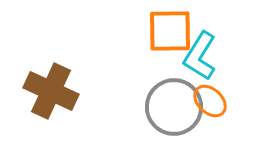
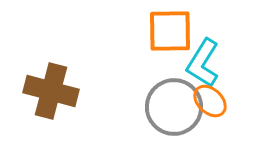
cyan L-shape: moved 3 px right, 7 px down
brown cross: rotated 10 degrees counterclockwise
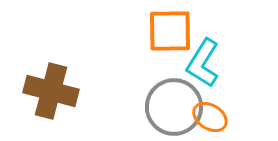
orange ellipse: moved 16 px down; rotated 12 degrees counterclockwise
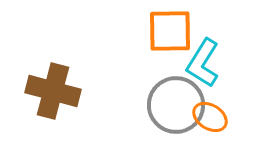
brown cross: moved 2 px right
gray circle: moved 2 px right, 2 px up
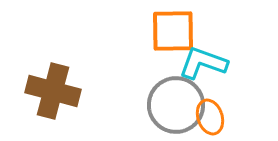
orange square: moved 3 px right
cyan L-shape: rotated 78 degrees clockwise
orange ellipse: rotated 40 degrees clockwise
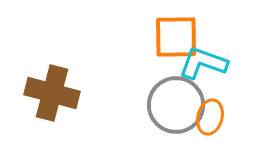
orange square: moved 3 px right, 6 px down
brown cross: moved 1 px left, 2 px down
orange ellipse: rotated 32 degrees clockwise
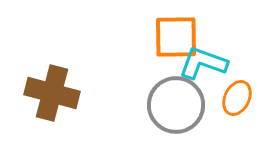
orange ellipse: moved 27 px right, 19 px up; rotated 12 degrees clockwise
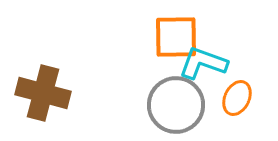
brown cross: moved 9 px left
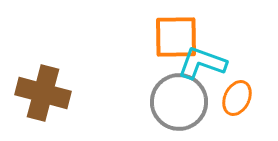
cyan L-shape: moved 1 px left
gray circle: moved 3 px right, 3 px up
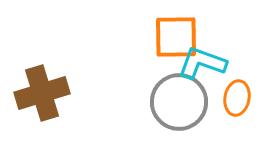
brown cross: moved 1 px left; rotated 32 degrees counterclockwise
orange ellipse: rotated 16 degrees counterclockwise
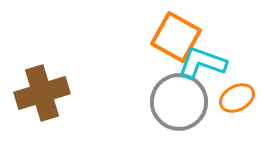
orange square: rotated 30 degrees clockwise
orange ellipse: rotated 52 degrees clockwise
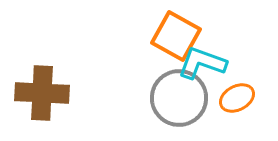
orange square: moved 1 px up
brown cross: rotated 20 degrees clockwise
gray circle: moved 4 px up
